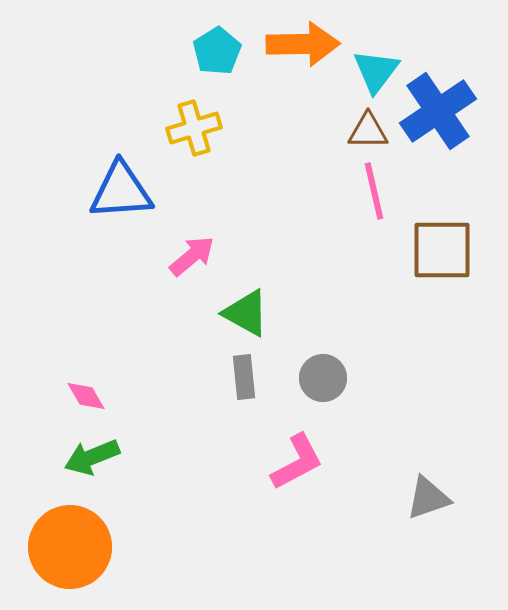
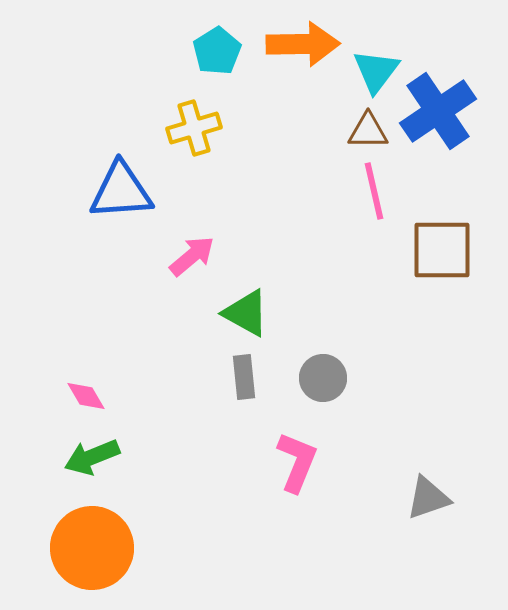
pink L-shape: rotated 40 degrees counterclockwise
orange circle: moved 22 px right, 1 px down
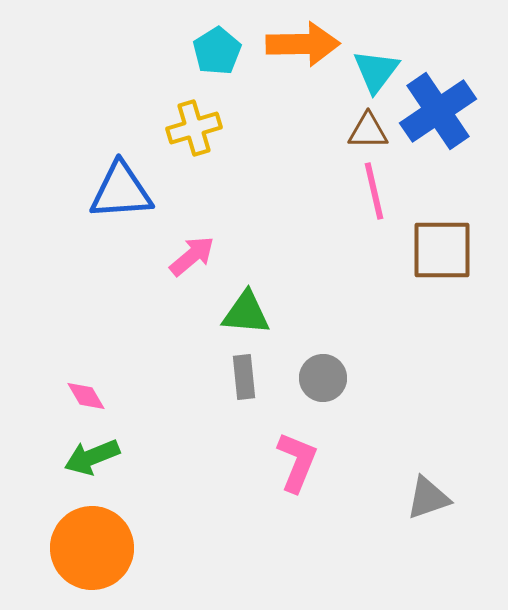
green triangle: rotated 24 degrees counterclockwise
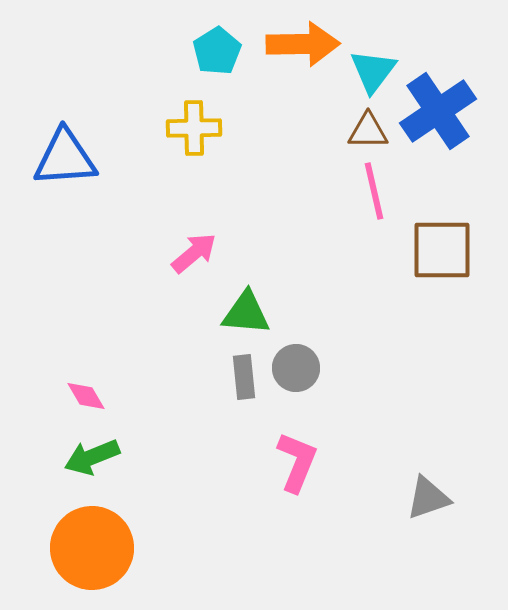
cyan triangle: moved 3 px left
yellow cross: rotated 16 degrees clockwise
blue triangle: moved 56 px left, 33 px up
pink arrow: moved 2 px right, 3 px up
gray circle: moved 27 px left, 10 px up
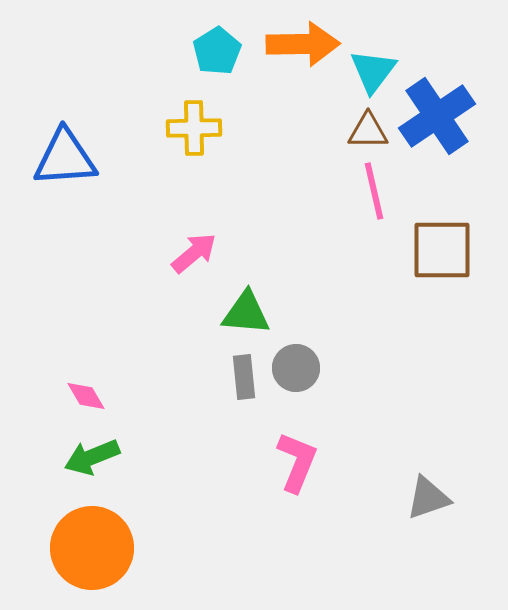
blue cross: moved 1 px left, 5 px down
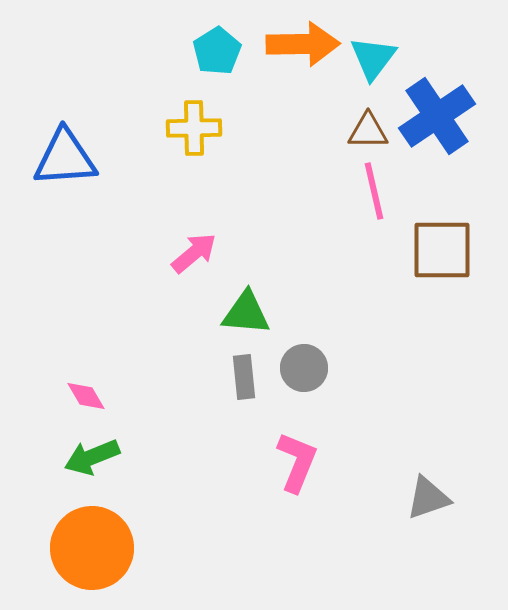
cyan triangle: moved 13 px up
gray circle: moved 8 px right
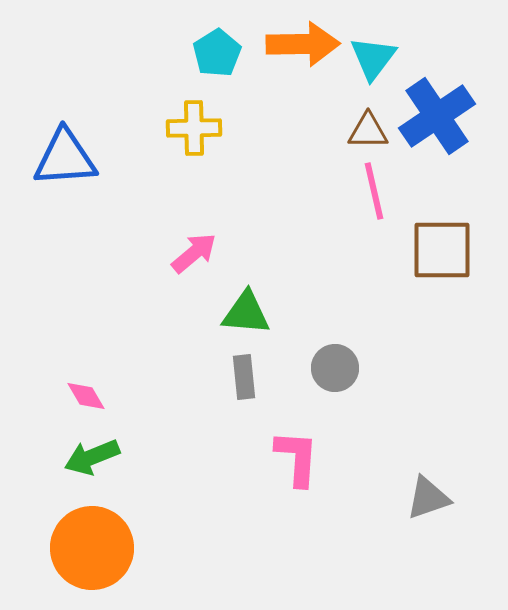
cyan pentagon: moved 2 px down
gray circle: moved 31 px right
pink L-shape: moved 4 px up; rotated 18 degrees counterclockwise
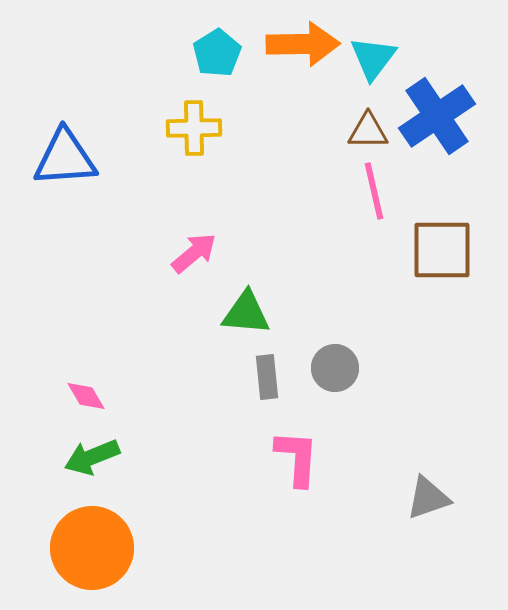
gray rectangle: moved 23 px right
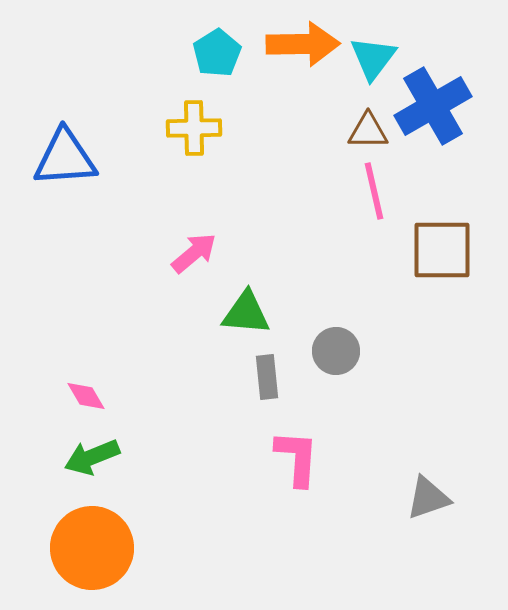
blue cross: moved 4 px left, 10 px up; rotated 4 degrees clockwise
gray circle: moved 1 px right, 17 px up
